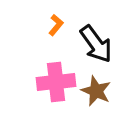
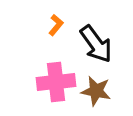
brown star: rotated 12 degrees counterclockwise
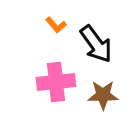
orange L-shape: rotated 100 degrees clockwise
brown star: moved 7 px right, 4 px down; rotated 12 degrees counterclockwise
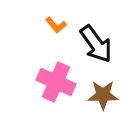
pink cross: rotated 30 degrees clockwise
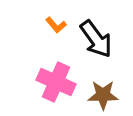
black arrow: moved 5 px up
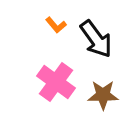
pink cross: rotated 12 degrees clockwise
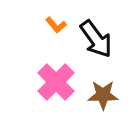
pink cross: rotated 9 degrees clockwise
